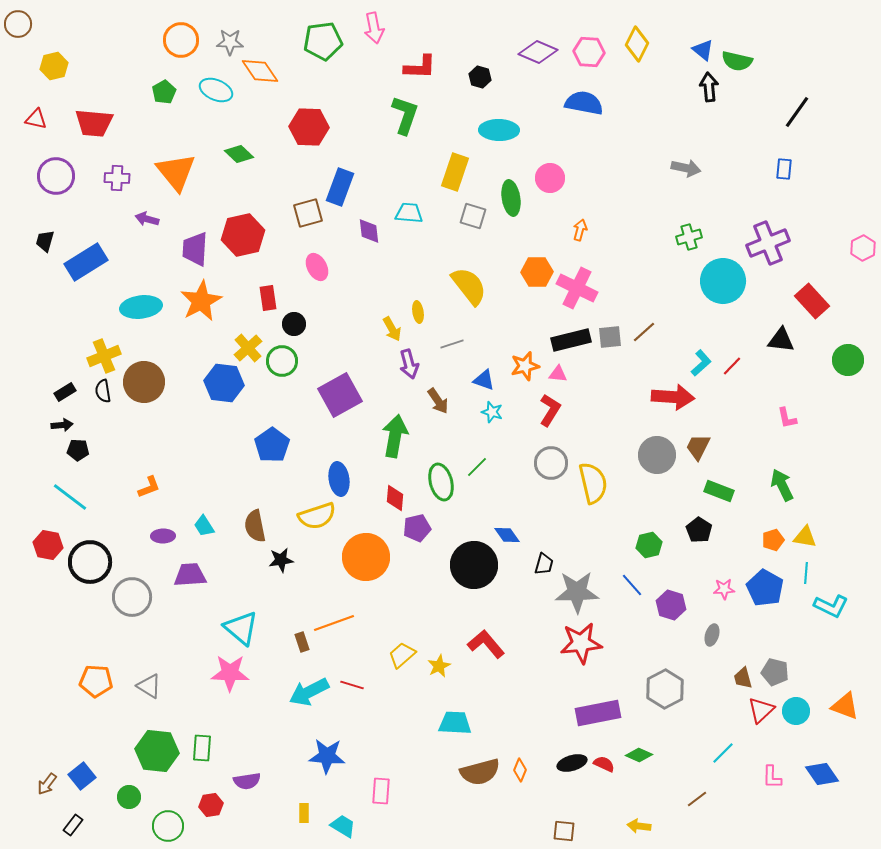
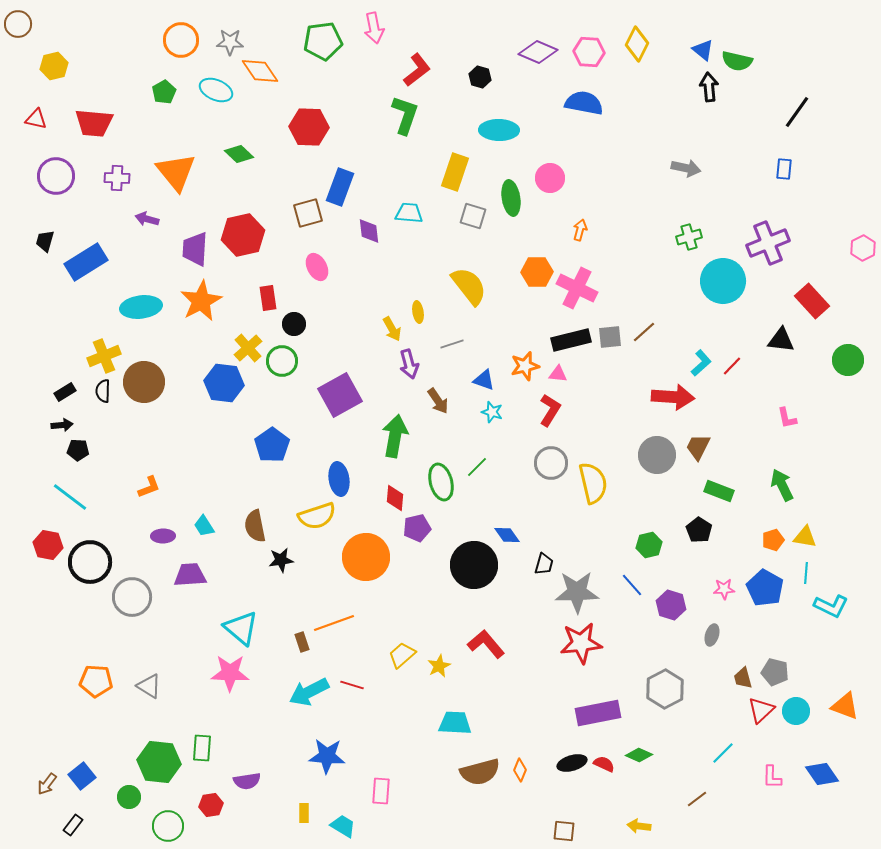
red L-shape at (420, 67): moved 3 px left, 3 px down; rotated 40 degrees counterclockwise
black semicircle at (103, 391): rotated 10 degrees clockwise
green hexagon at (157, 751): moved 2 px right, 11 px down
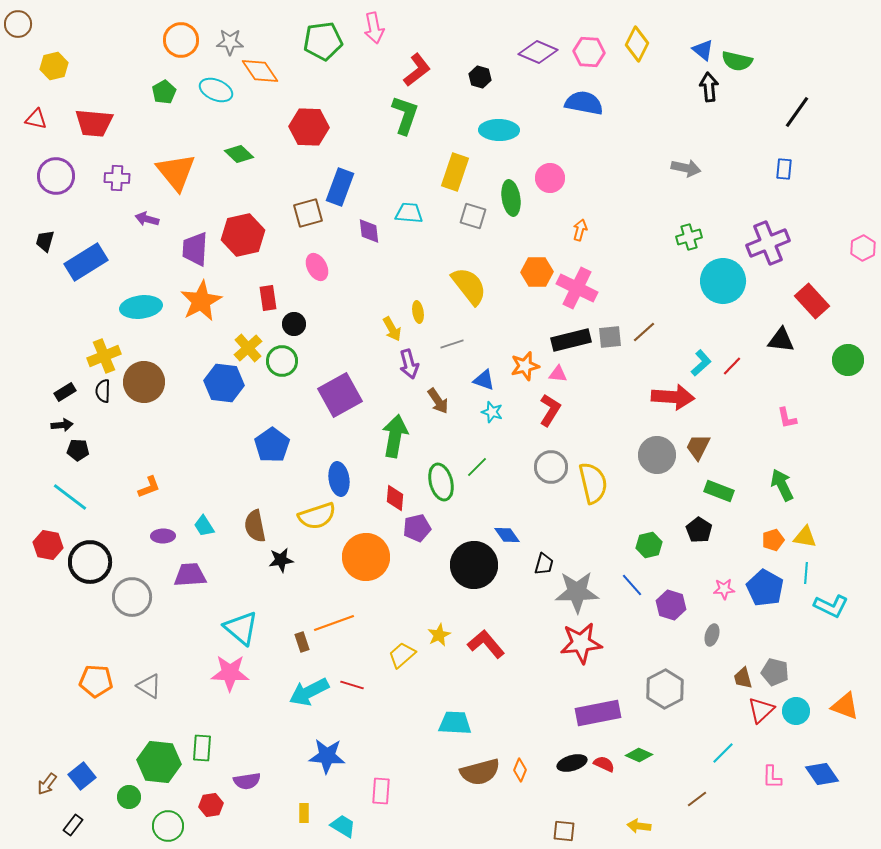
gray circle at (551, 463): moved 4 px down
yellow star at (439, 666): moved 31 px up
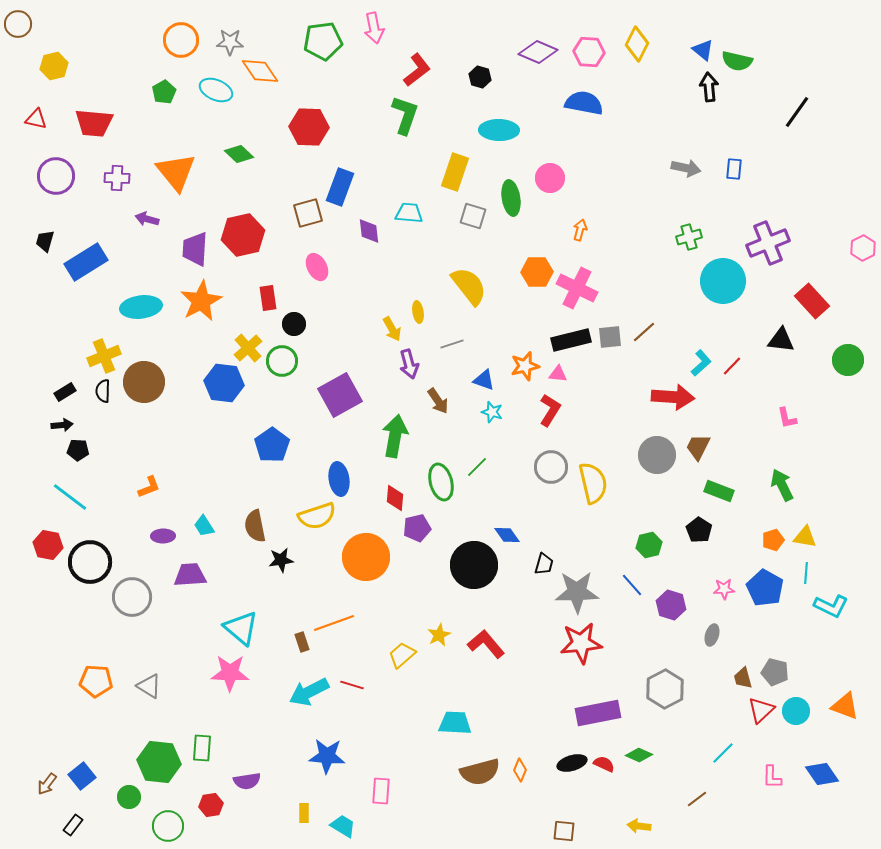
blue rectangle at (784, 169): moved 50 px left
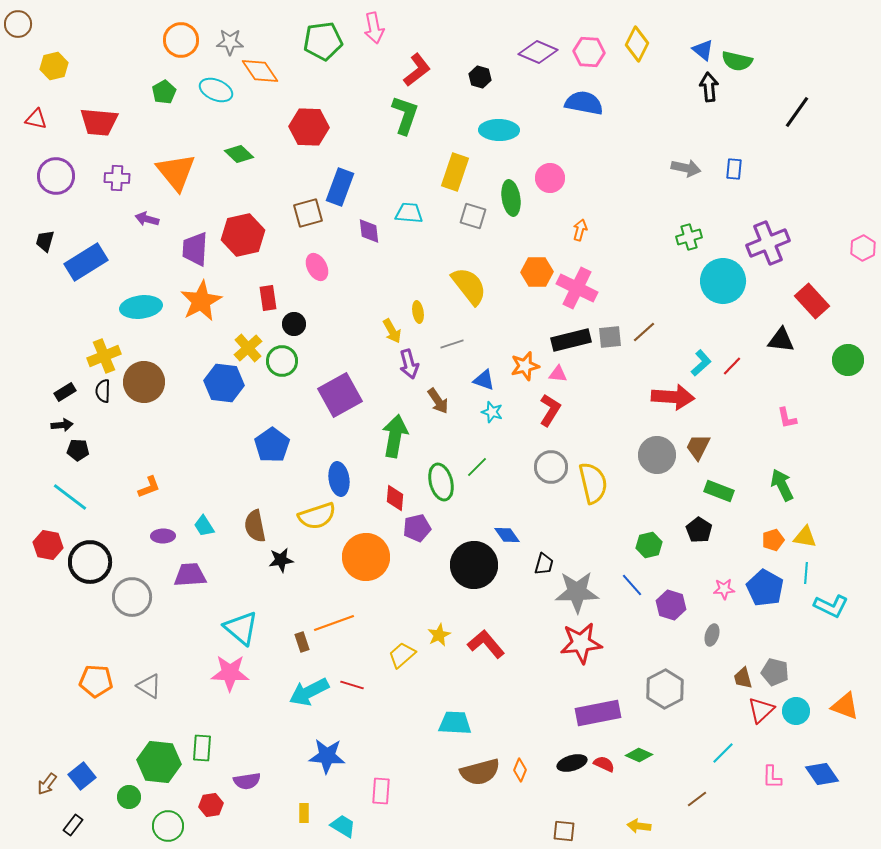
red trapezoid at (94, 123): moved 5 px right, 1 px up
yellow arrow at (392, 329): moved 2 px down
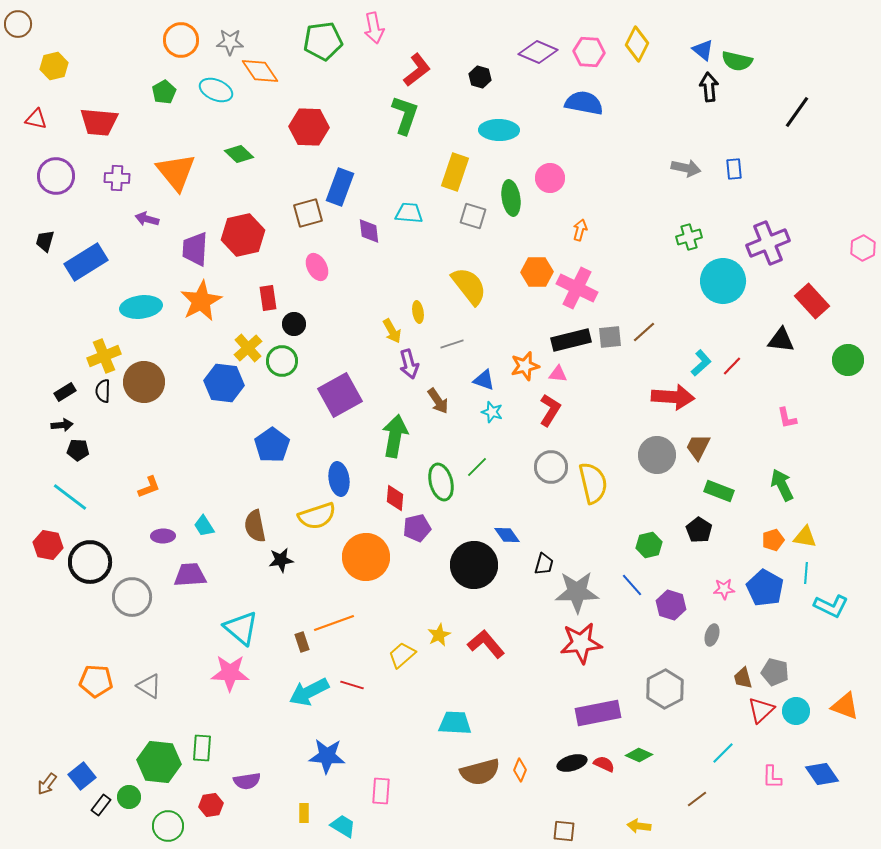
blue rectangle at (734, 169): rotated 10 degrees counterclockwise
black rectangle at (73, 825): moved 28 px right, 20 px up
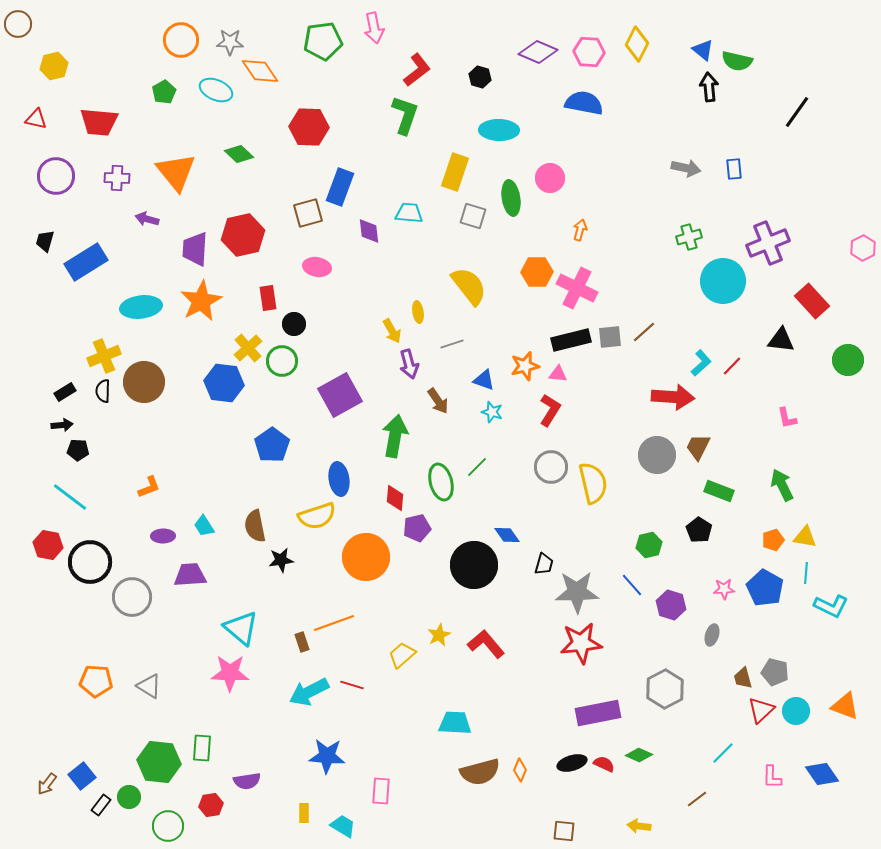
pink ellipse at (317, 267): rotated 52 degrees counterclockwise
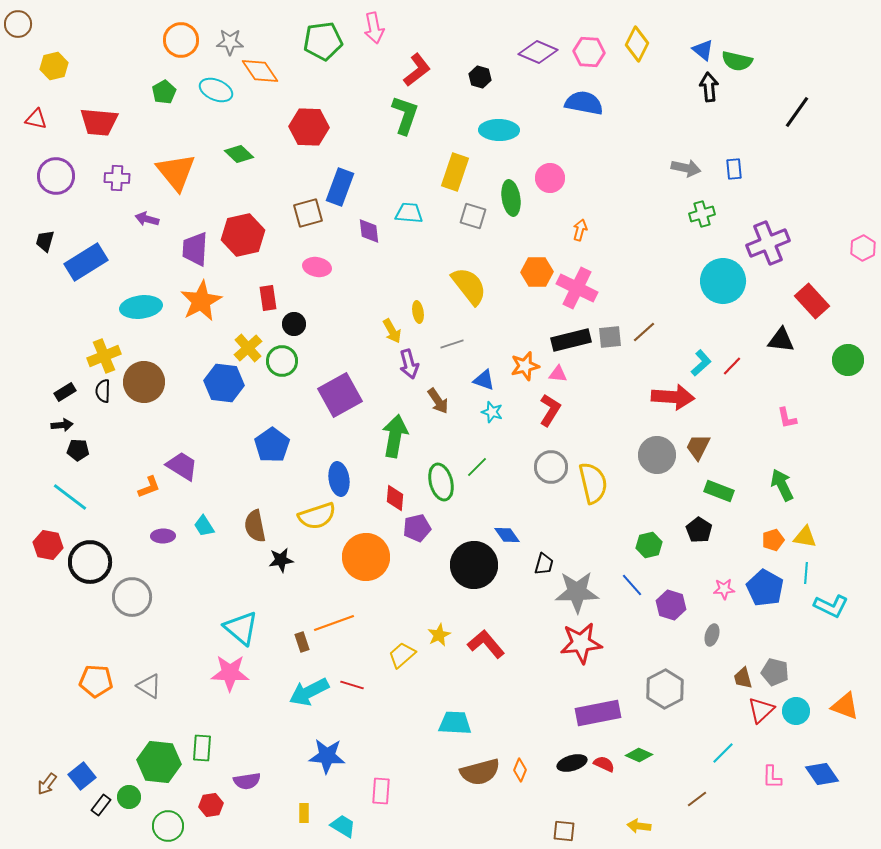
green cross at (689, 237): moved 13 px right, 23 px up
purple trapezoid at (190, 575): moved 8 px left, 109 px up; rotated 36 degrees clockwise
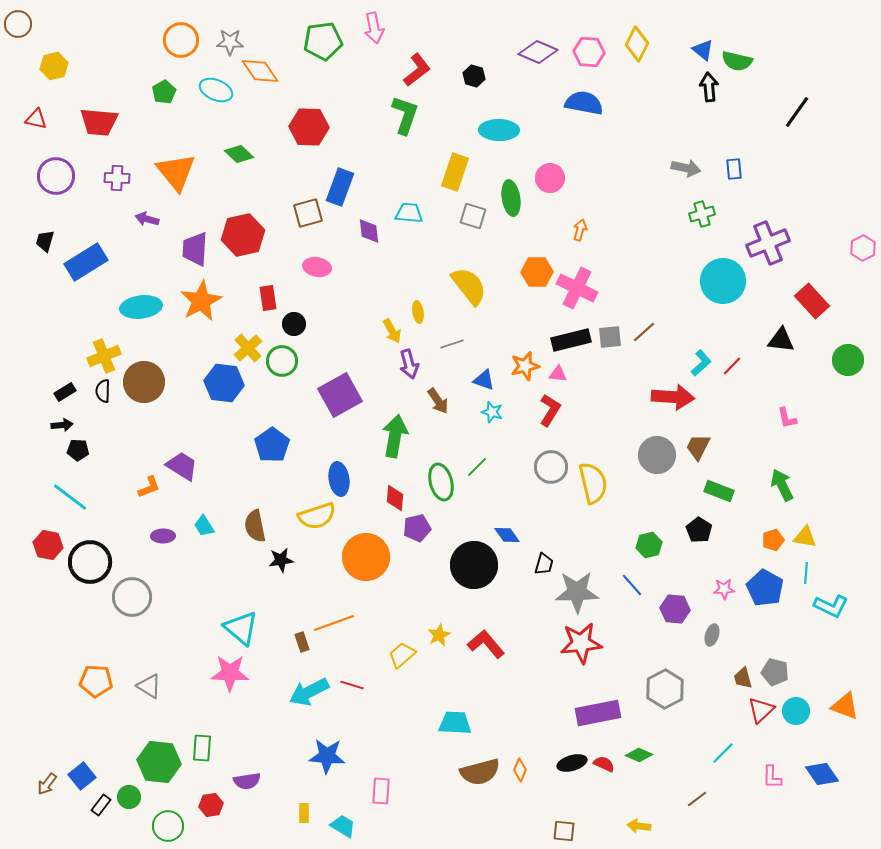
black hexagon at (480, 77): moved 6 px left, 1 px up
purple hexagon at (671, 605): moved 4 px right, 4 px down; rotated 12 degrees counterclockwise
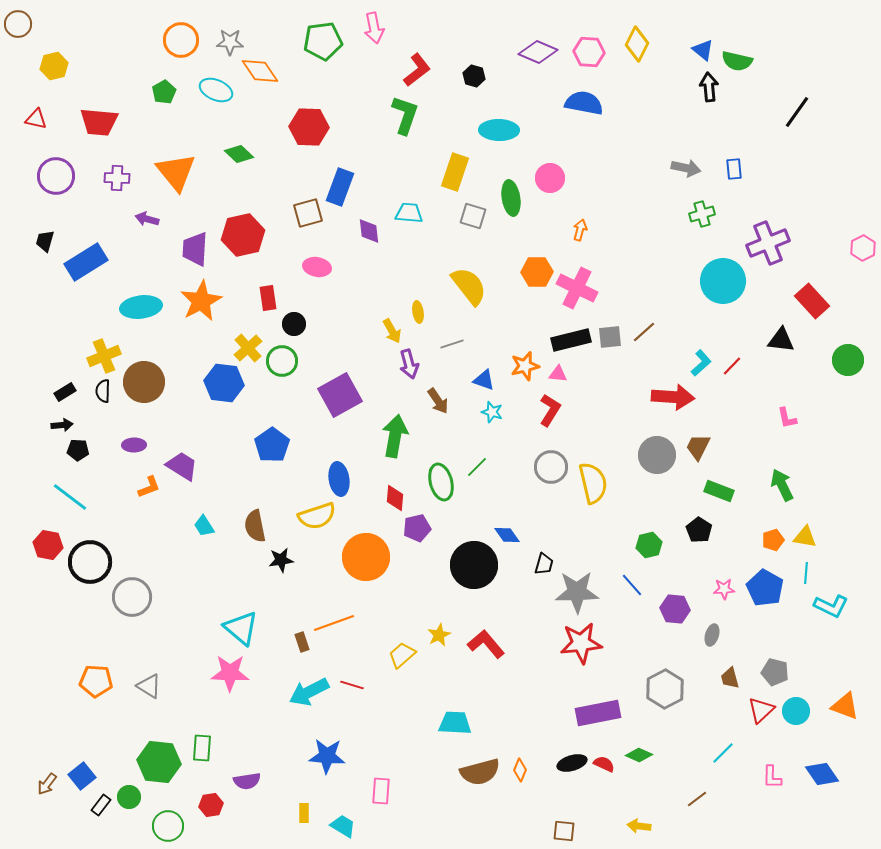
purple ellipse at (163, 536): moved 29 px left, 91 px up
brown trapezoid at (743, 678): moved 13 px left
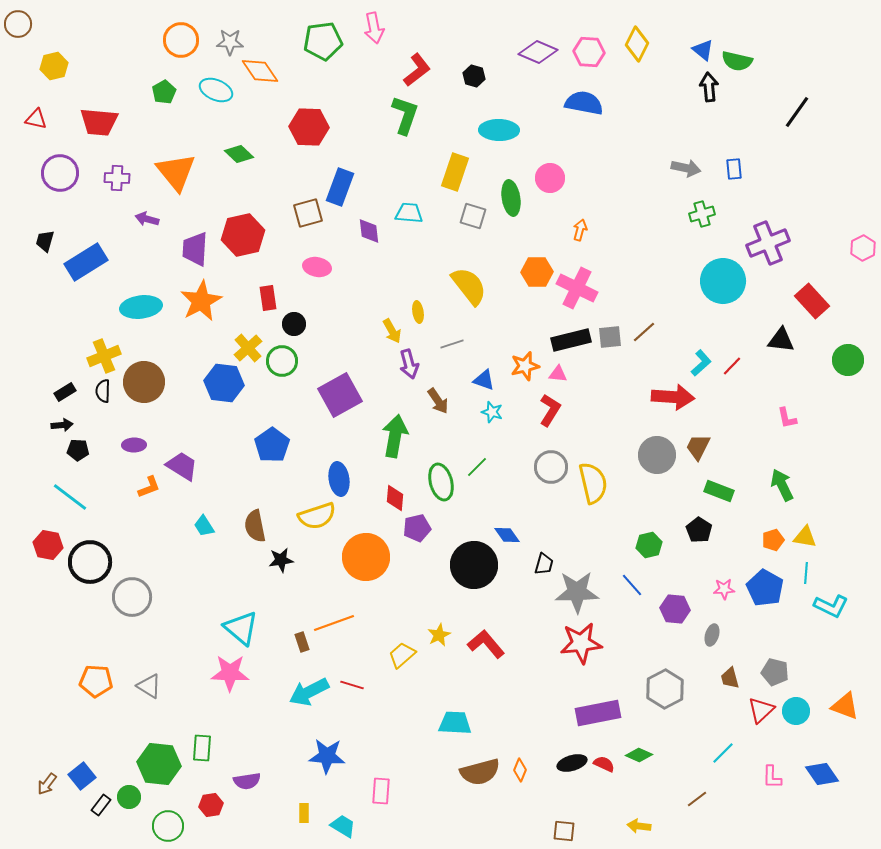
purple circle at (56, 176): moved 4 px right, 3 px up
green hexagon at (159, 762): moved 2 px down
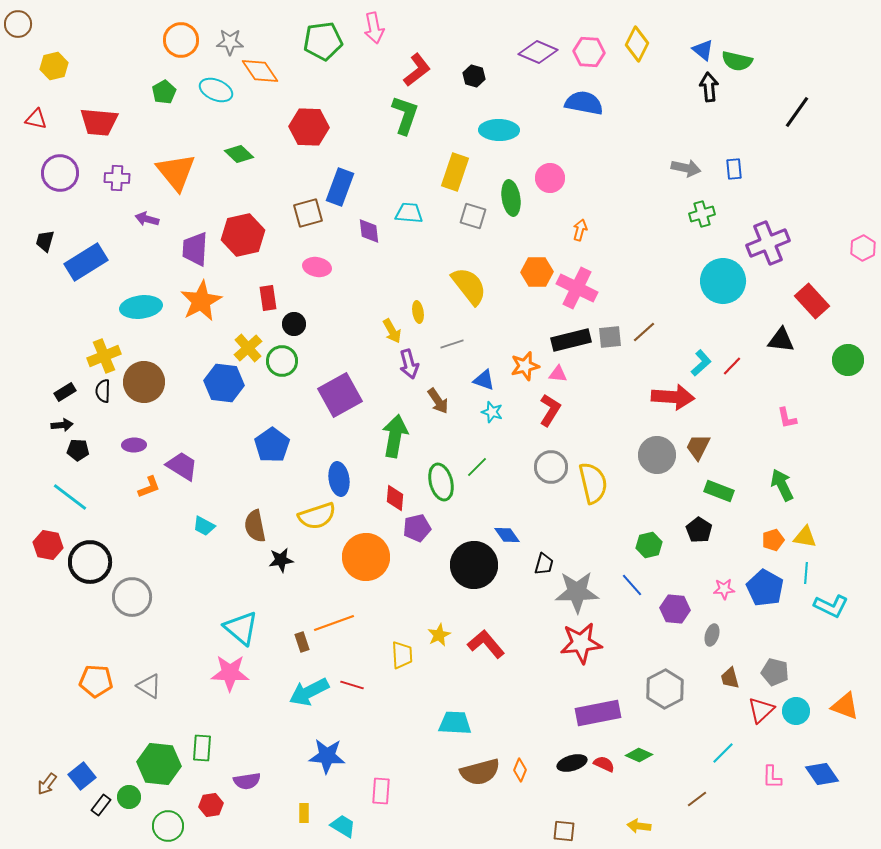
cyan trapezoid at (204, 526): rotated 30 degrees counterclockwise
yellow trapezoid at (402, 655): rotated 128 degrees clockwise
